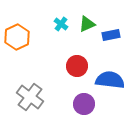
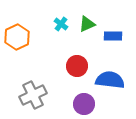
blue rectangle: moved 2 px right, 1 px down; rotated 12 degrees clockwise
gray cross: moved 3 px right, 2 px up; rotated 28 degrees clockwise
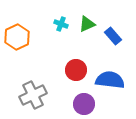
cyan cross: rotated 16 degrees counterclockwise
blue rectangle: rotated 48 degrees clockwise
red circle: moved 1 px left, 4 px down
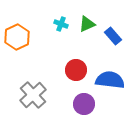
gray cross: rotated 16 degrees counterclockwise
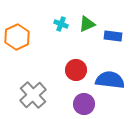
blue rectangle: rotated 42 degrees counterclockwise
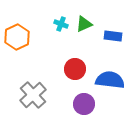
green triangle: moved 3 px left
red circle: moved 1 px left, 1 px up
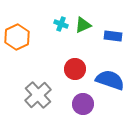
green triangle: moved 1 px left, 1 px down
blue semicircle: rotated 12 degrees clockwise
gray cross: moved 5 px right
purple circle: moved 1 px left
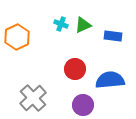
blue semicircle: rotated 24 degrees counterclockwise
gray cross: moved 5 px left, 3 px down
purple circle: moved 1 px down
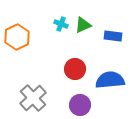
purple circle: moved 3 px left
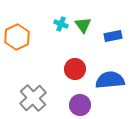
green triangle: rotated 42 degrees counterclockwise
blue rectangle: rotated 18 degrees counterclockwise
